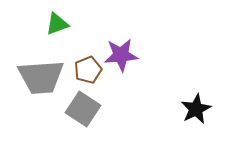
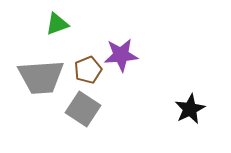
black star: moved 6 px left
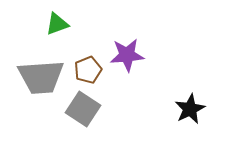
purple star: moved 6 px right
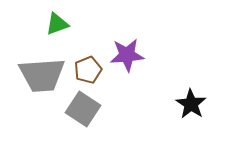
gray trapezoid: moved 1 px right, 2 px up
black star: moved 1 px right, 5 px up; rotated 12 degrees counterclockwise
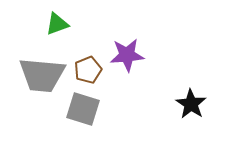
gray trapezoid: rotated 9 degrees clockwise
gray square: rotated 16 degrees counterclockwise
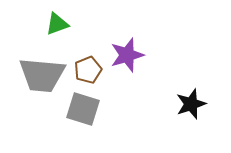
purple star: rotated 12 degrees counterclockwise
black star: rotated 20 degrees clockwise
